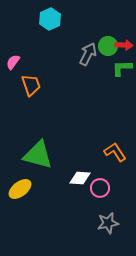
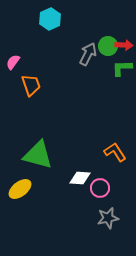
gray star: moved 5 px up
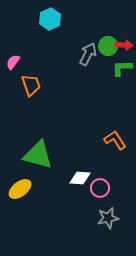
orange L-shape: moved 12 px up
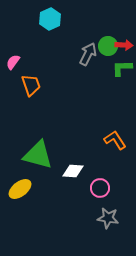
white diamond: moved 7 px left, 7 px up
gray star: rotated 20 degrees clockwise
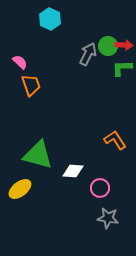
cyan hexagon: rotated 10 degrees counterclockwise
pink semicircle: moved 7 px right; rotated 98 degrees clockwise
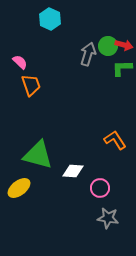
red arrow: rotated 12 degrees clockwise
gray arrow: rotated 10 degrees counterclockwise
yellow ellipse: moved 1 px left, 1 px up
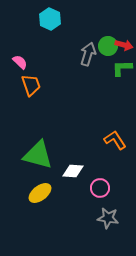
yellow ellipse: moved 21 px right, 5 px down
